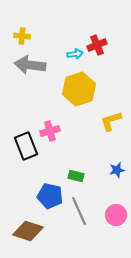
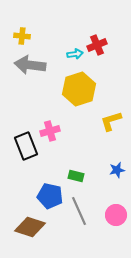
brown diamond: moved 2 px right, 4 px up
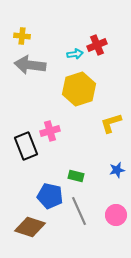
yellow L-shape: moved 2 px down
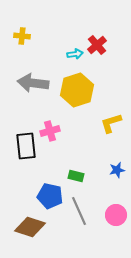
red cross: rotated 18 degrees counterclockwise
gray arrow: moved 3 px right, 18 px down
yellow hexagon: moved 2 px left, 1 px down
black rectangle: rotated 16 degrees clockwise
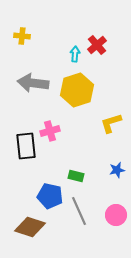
cyan arrow: rotated 77 degrees counterclockwise
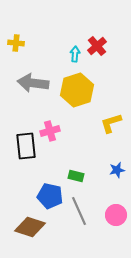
yellow cross: moved 6 px left, 7 px down
red cross: moved 1 px down
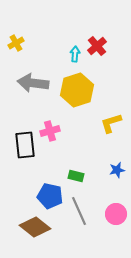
yellow cross: rotated 35 degrees counterclockwise
black rectangle: moved 1 px left, 1 px up
pink circle: moved 1 px up
brown diamond: moved 5 px right; rotated 20 degrees clockwise
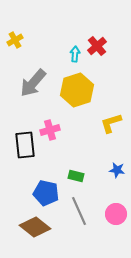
yellow cross: moved 1 px left, 3 px up
gray arrow: rotated 56 degrees counterclockwise
pink cross: moved 1 px up
blue star: rotated 21 degrees clockwise
blue pentagon: moved 4 px left, 3 px up
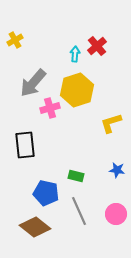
pink cross: moved 22 px up
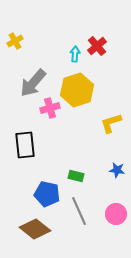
yellow cross: moved 1 px down
blue pentagon: moved 1 px right, 1 px down
brown diamond: moved 2 px down
